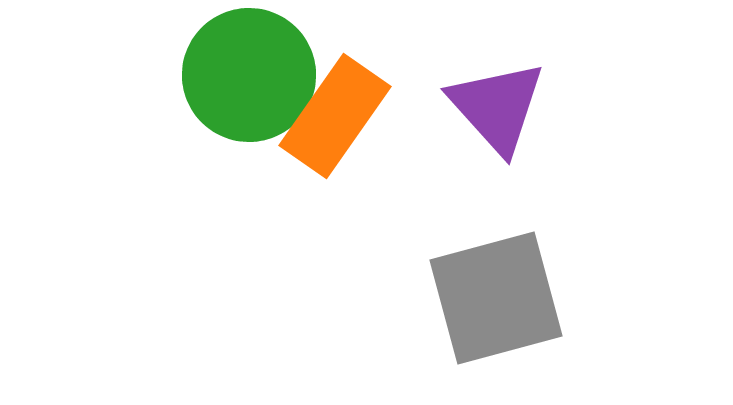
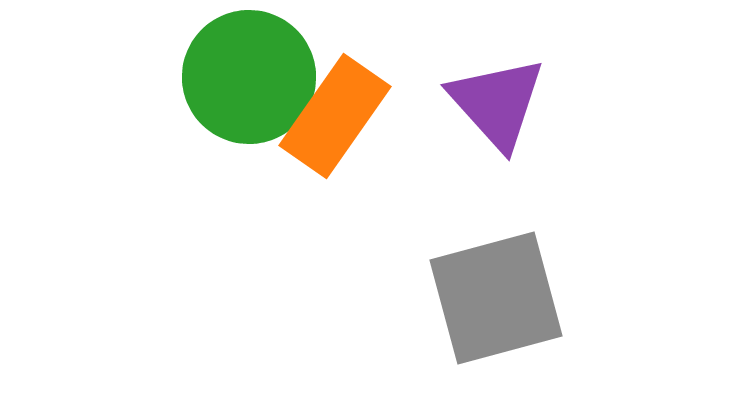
green circle: moved 2 px down
purple triangle: moved 4 px up
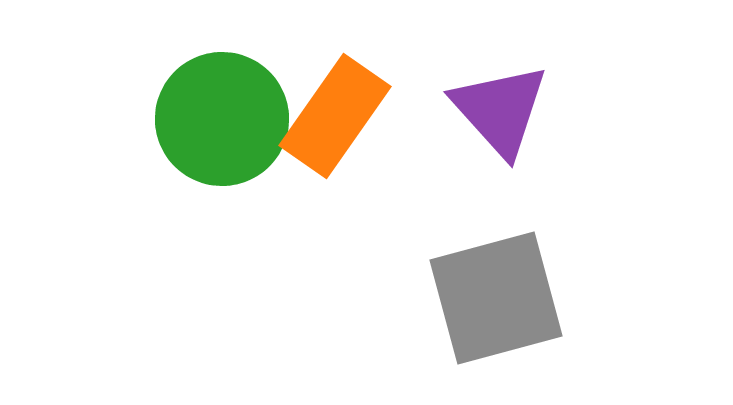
green circle: moved 27 px left, 42 px down
purple triangle: moved 3 px right, 7 px down
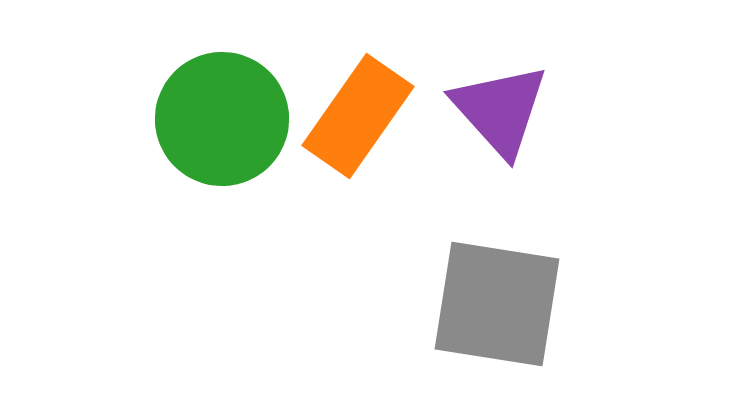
orange rectangle: moved 23 px right
gray square: moved 1 px right, 6 px down; rotated 24 degrees clockwise
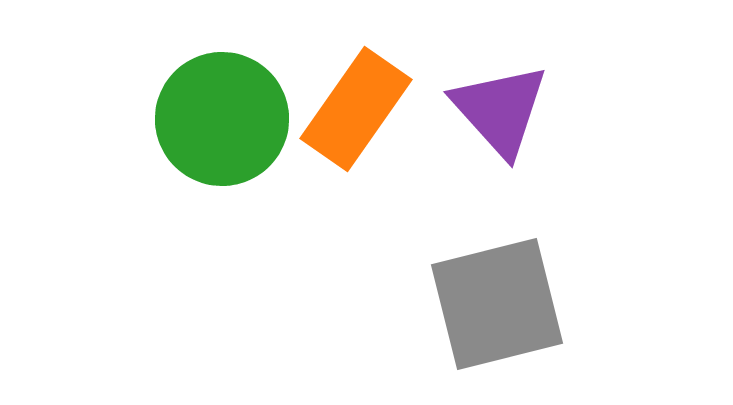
orange rectangle: moved 2 px left, 7 px up
gray square: rotated 23 degrees counterclockwise
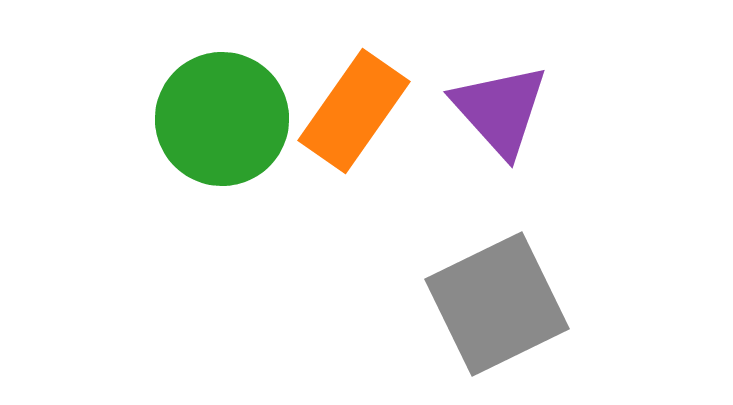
orange rectangle: moved 2 px left, 2 px down
gray square: rotated 12 degrees counterclockwise
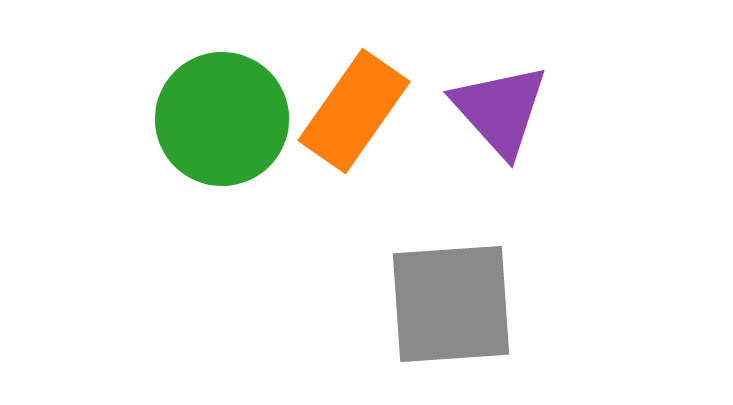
gray square: moved 46 px left; rotated 22 degrees clockwise
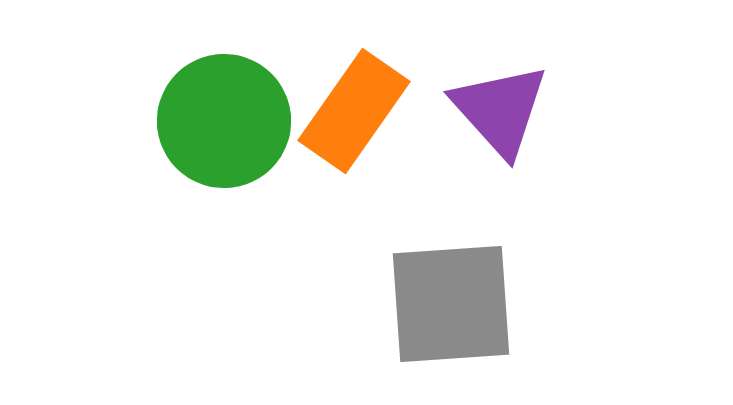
green circle: moved 2 px right, 2 px down
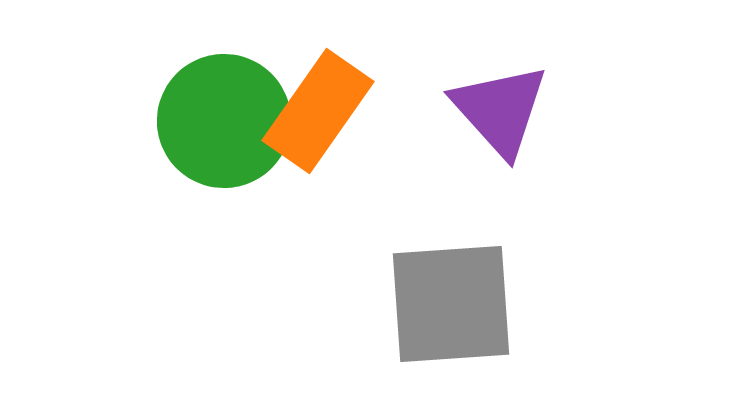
orange rectangle: moved 36 px left
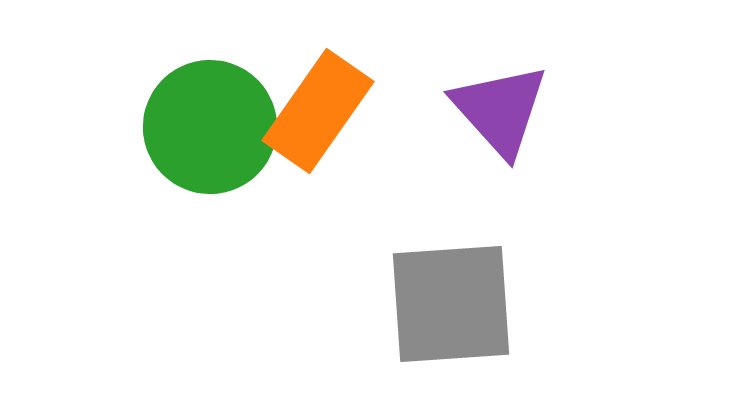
green circle: moved 14 px left, 6 px down
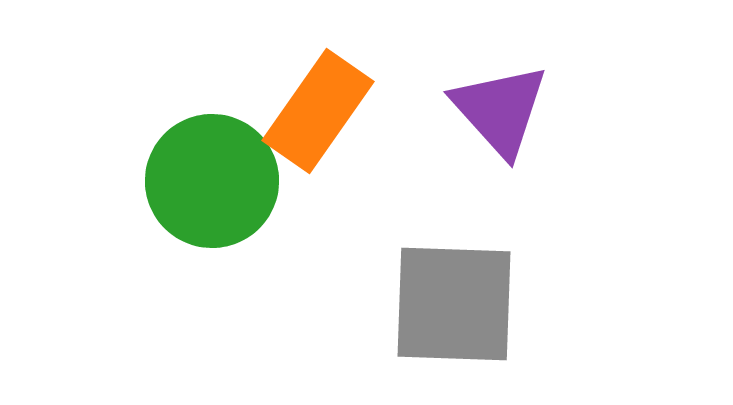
green circle: moved 2 px right, 54 px down
gray square: moved 3 px right; rotated 6 degrees clockwise
